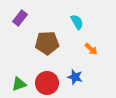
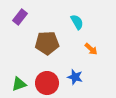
purple rectangle: moved 1 px up
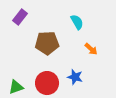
green triangle: moved 3 px left, 3 px down
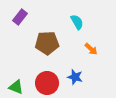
green triangle: rotated 42 degrees clockwise
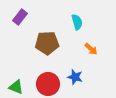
cyan semicircle: rotated 14 degrees clockwise
red circle: moved 1 px right, 1 px down
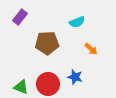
cyan semicircle: rotated 84 degrees clockwise
green triangle: moved 5 px right
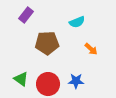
purple rectangle: moved 6 px right, 2 px up
blue star: moved 1 px right, 4 px down; rotated 14 degrees counterclockwise
green triangle: moved 8 px up; rotated 14 degrees clockwise
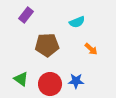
brown pentagon: moved 2 px down
red circle: moved 2 px right
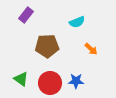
brown pentagon: moved 1 px down
red circle: moved 1 px up
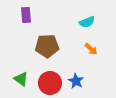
purple rectangle: rotated 42 degrees counterclockwise
cyan semicircle: moved 10 px right
blue star: rotated 28 degrees clockwise
